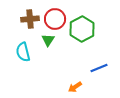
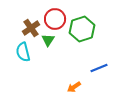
brown cross: moved 1 px right, 9 px down; rotated 30 degrees counterclockwise
green hexagon: rotated 10 degrees clockwise
orange arrow: moved 1 px left
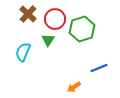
brown cross: moved 3 px left, 14 px up; rotated 12 degrees counterclockwise
cyan semicircle: rotated 36 degrees clockwise
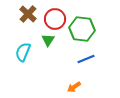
green hexagon: rotated 25 degrees clockwise
blue line: moved 13 px left, 9 px up
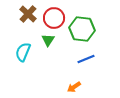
red circle: moved 1 px left, 1 px up
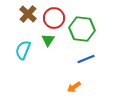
cyan semicircle: moved 2 px up
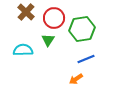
brown cross: moved 2 px left, 2 px up
green hexagon: rotated 15 degrees counterclockwise
cyan semicircle: rotated 66 degrees clockwise
orange arrow: moved 2 px right, 8 px up
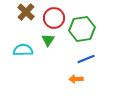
orange arrow: rotated 32 degrees clockwise
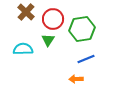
red circle: moved 1 px left, 1 px down
cyan semicircle: moved 1 px up
